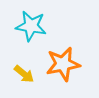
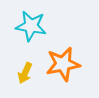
yellow arrow: moved 1 px right, 1 px up; rotated 75 degrees clockwise
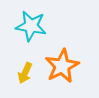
orange star: moved 1 px left, 2 px down; rotated 16 degrees counterclockwise
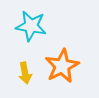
yellow arrow: rotated 35 degrees counterclockwise
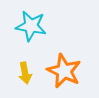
orange star: moved 2 px right, 5 px down; rotated 20 degrees counterclockwise
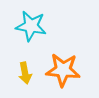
orange star: moved 1 px left, 1 px up; rotated 20 degrees counterclockwise
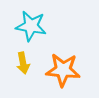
yellow arrow: moved 2 px left, 10 px up
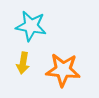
yellow arrow: rotated 20 degrees clockwise
